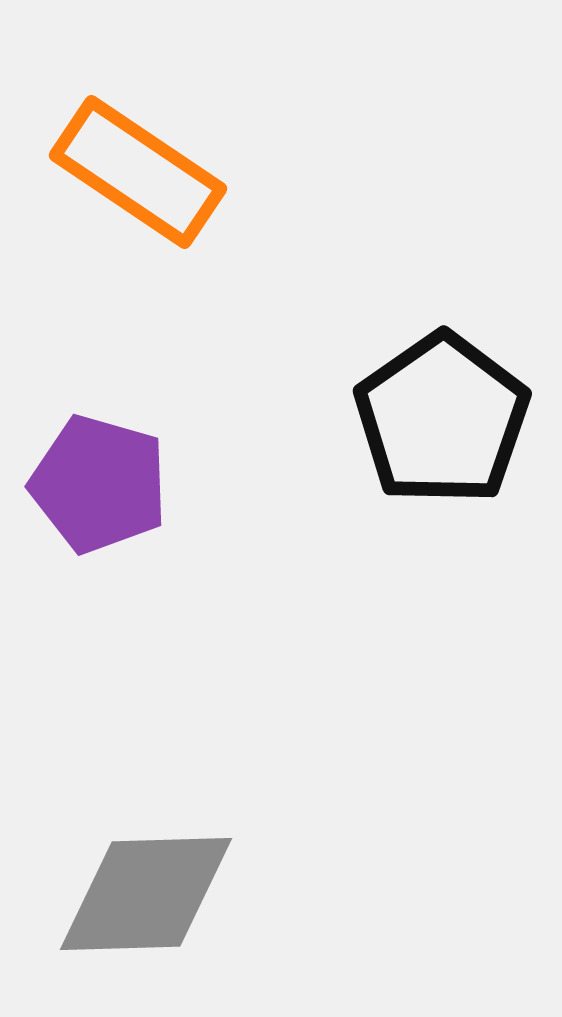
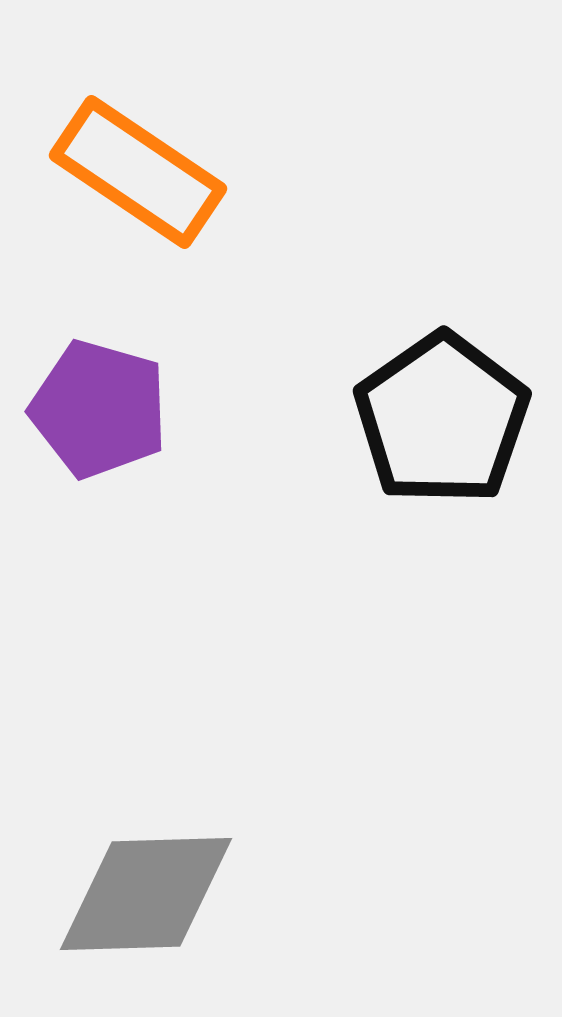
purple pentagon: moved 75 px up
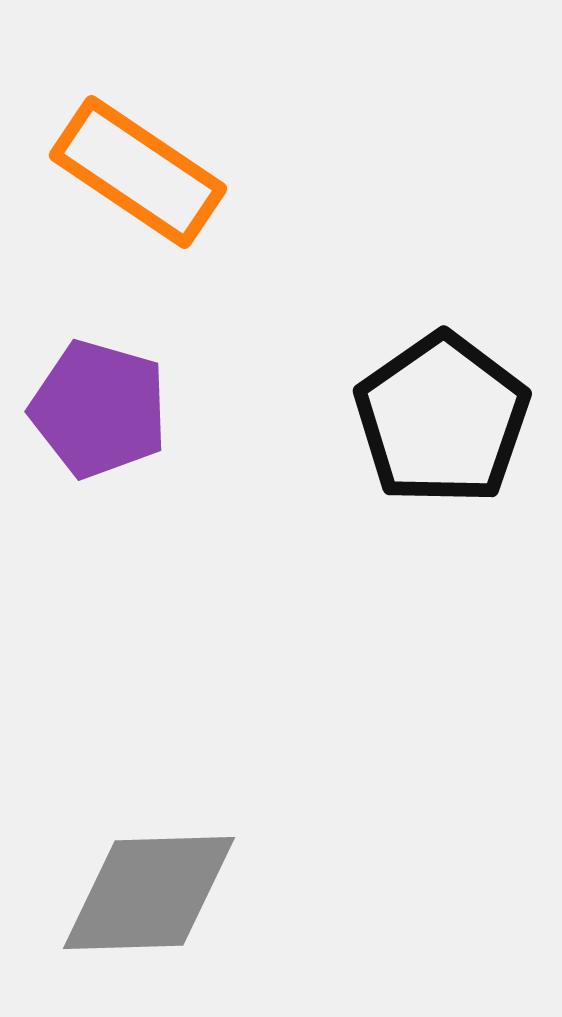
gray diamond: moved 3 px right, 1 px up
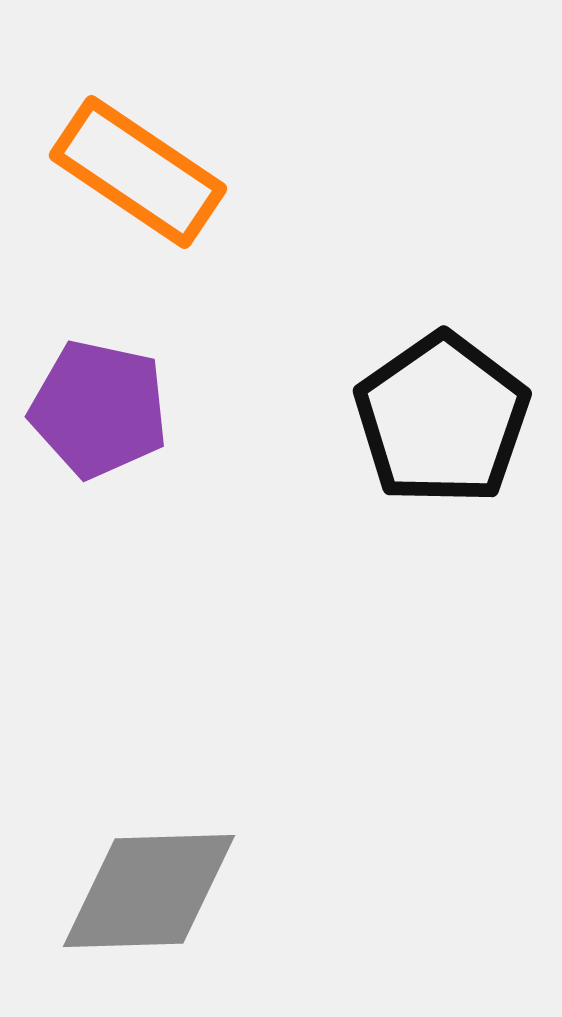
purple pentagon: rotated 4 degrees counterclockwise
gray diamond: moved 2 px up
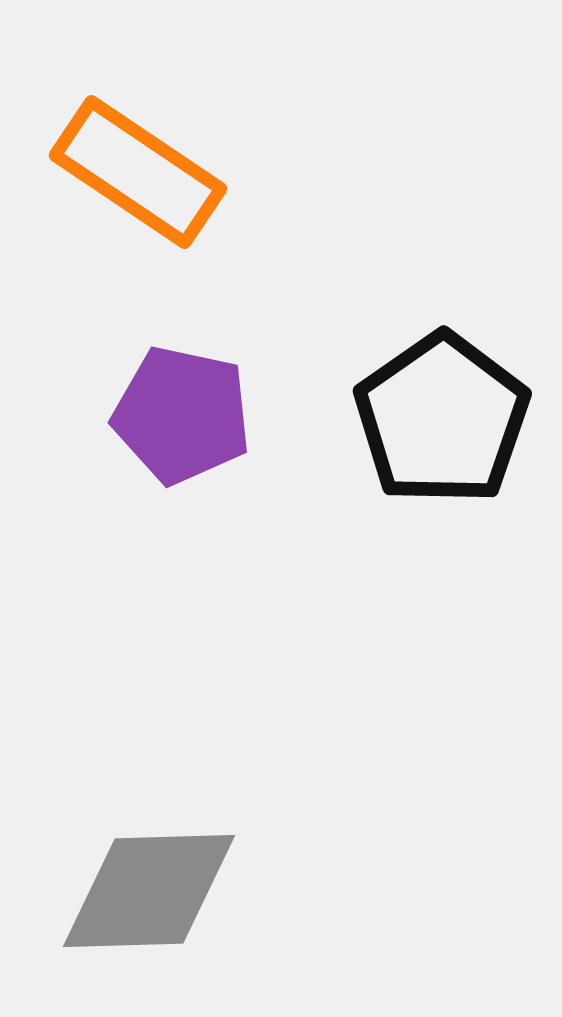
purple pentagon: moved 83 px right, 6 px down
